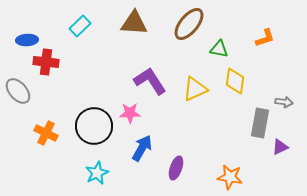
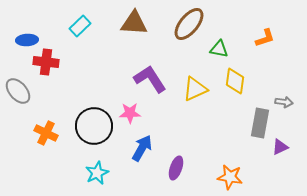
purple L-shape: moved 2 px up
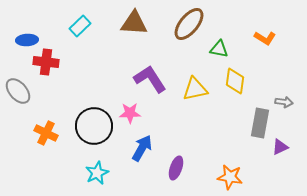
orange L-shape: rotated 50 degrees clockwise
yellow triangle: rotated 12 degrees clockwise
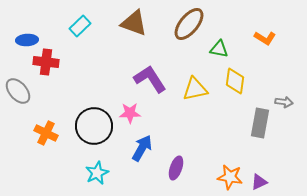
brown triangle: rotated 16 degrees clockwise
purple triangle: moved 21 px left, 35 px down
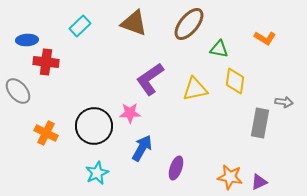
purple L-shape: rotated 92 degrees counterclockwise
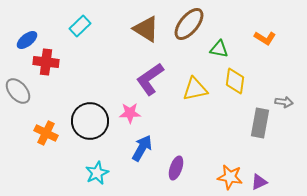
brown triangle: moved 12 px right, 6 px down; rotated 12 degrees clockwise
blue ellipse: rotated 35 degrees counterclockwise
black circle: moved 4 px left, 5 px up
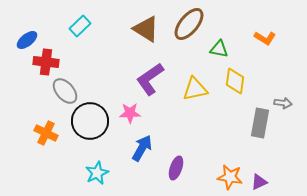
gray ellipse: moved 47 px right
gray arrow: moved 1 px left, 1 px down
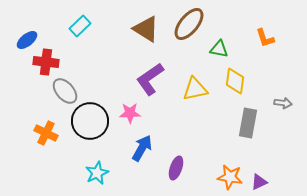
orange L-shape: rotated 40 degrees clockwise
gray rectangle: moved 12 px left
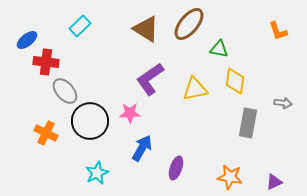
orange L-shape: moved 13 px right, 7 px up
purple triangle: moved 15 px right
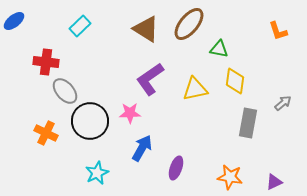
blue ellipse: moved 13 px left, 19 px up
gray arrow: rotated 48 degrees counterclockwise
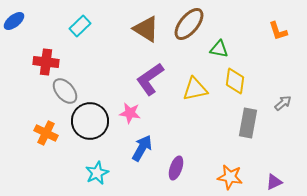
pink star: rotated 10 degrees clockwise
